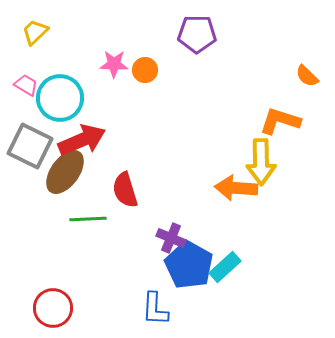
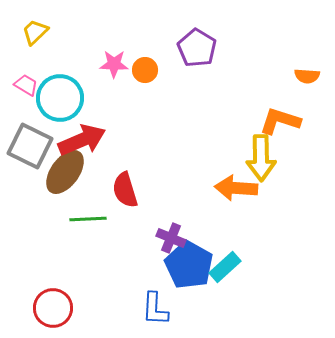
purple pentagon: moved 14 px down; rotated 30 degrees clockwise
orange semicircle: rotated 40 degrees counterclockwise
yellow arrow: moved 4 px up
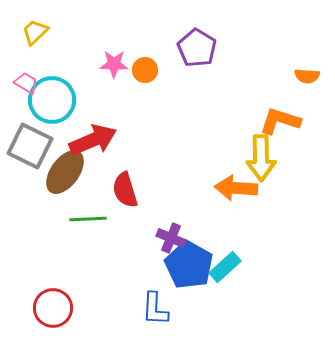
pink trapezoid: moved 2 px up
cyan circle: moved 8 px left, 2 px down
red arrow: moved 11 px right
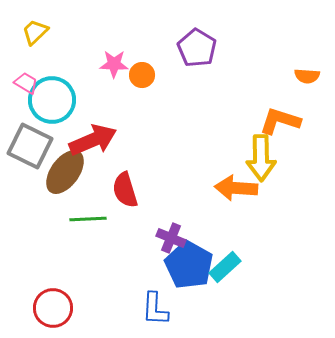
orange circle: moved 3 px left, 5 px down
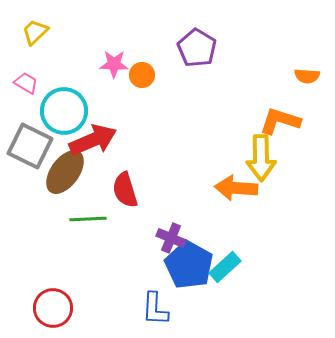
cyan circle: moved 12 px right, 11 px down
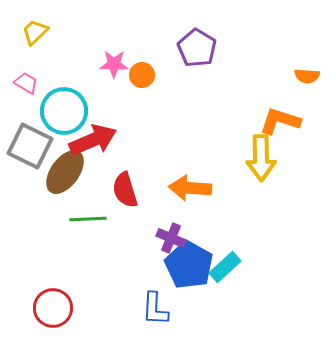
orange arrow: moved 46 px left
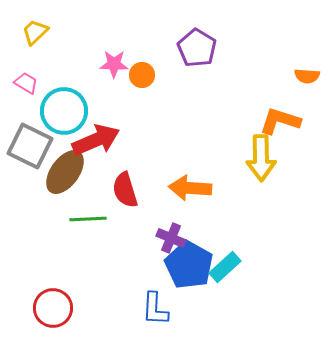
red arrow: moved 3 px right
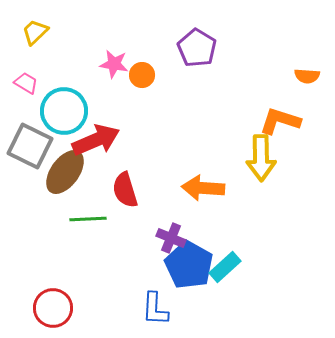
pink star: rotated 8 degrees clockwise
orange arrow: moved 13 px right
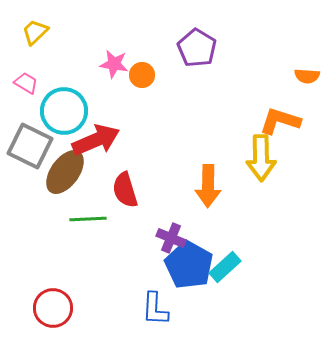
orange arrow: moved 5 px right, 2 px up; rotated 93 degrees counterclockwise
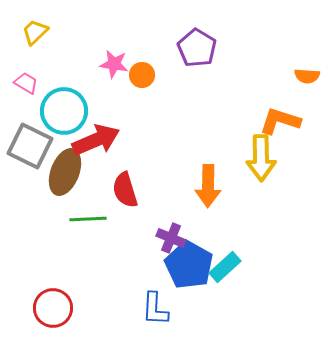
brown ellipse: rotated 15 degrees counterclockwise
